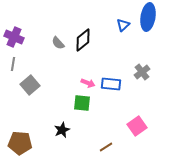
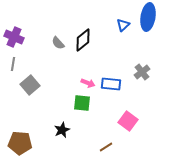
pink square: moved 9 px left, 5 px up; rotated 18 degrees counterclockwise
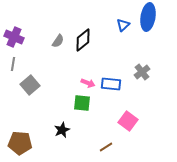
gray semicircle: moved 2 px up; rotated 104 degrees counterclockwise
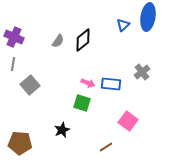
green square: rotated 12 degrees clockwise
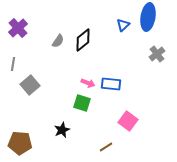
purple cross: moved 4 px right, 9 px up; rotated 24 degrees clockwise
gray cross: moved 15 px right, 18 px up
